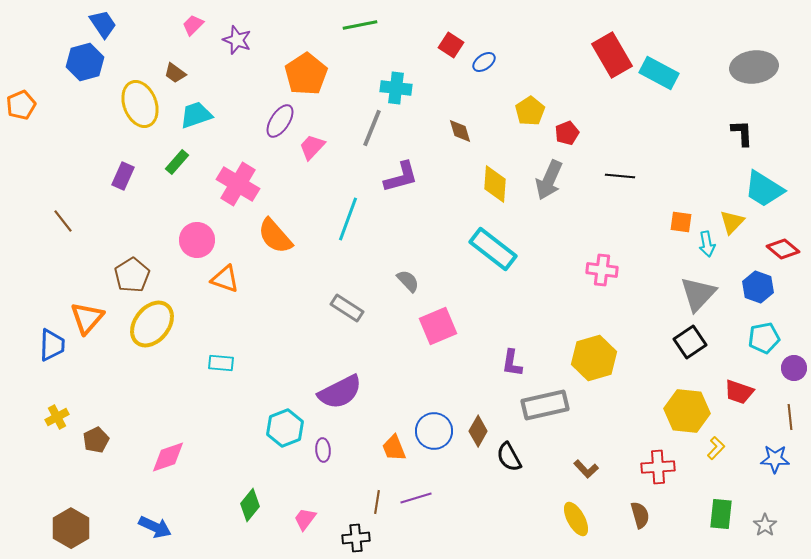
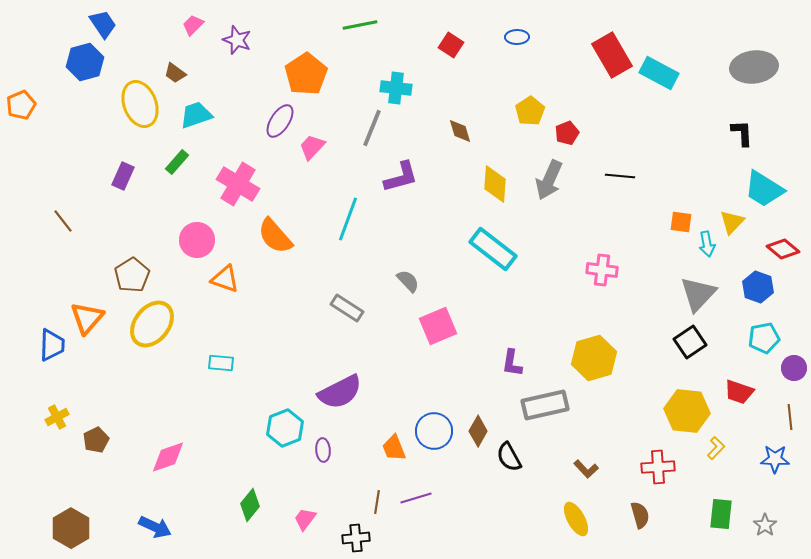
blue ellipse at (484, 62): moved 33 px right, 25 px up; rotated 35 degrees clockwise
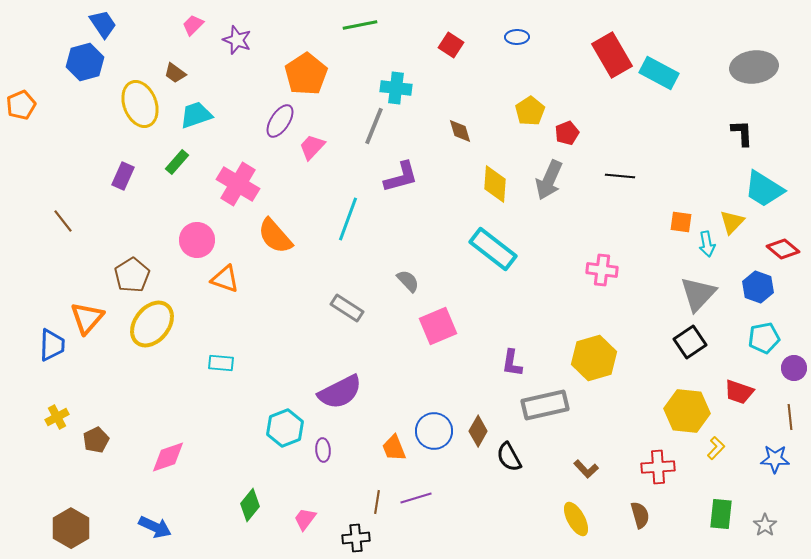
gray line at (372, 128): moved 2 px right, 2 px up
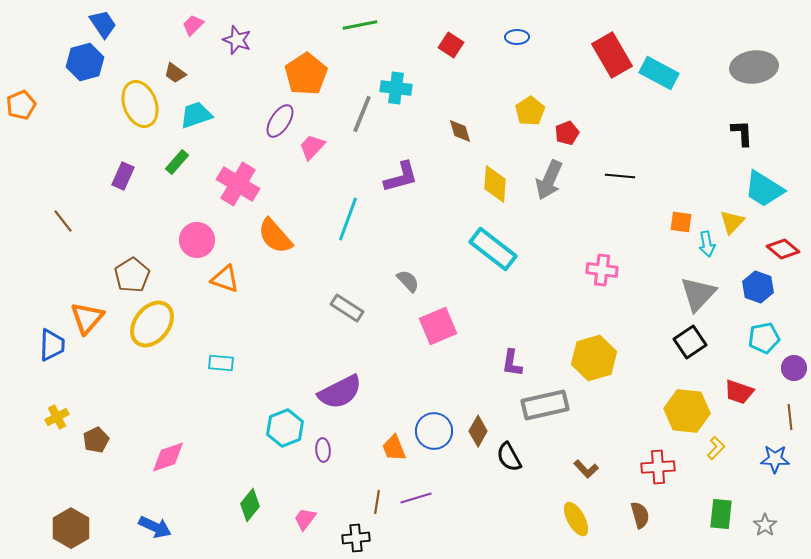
gray line at (374, 126): moved 12 px left, 12 px up
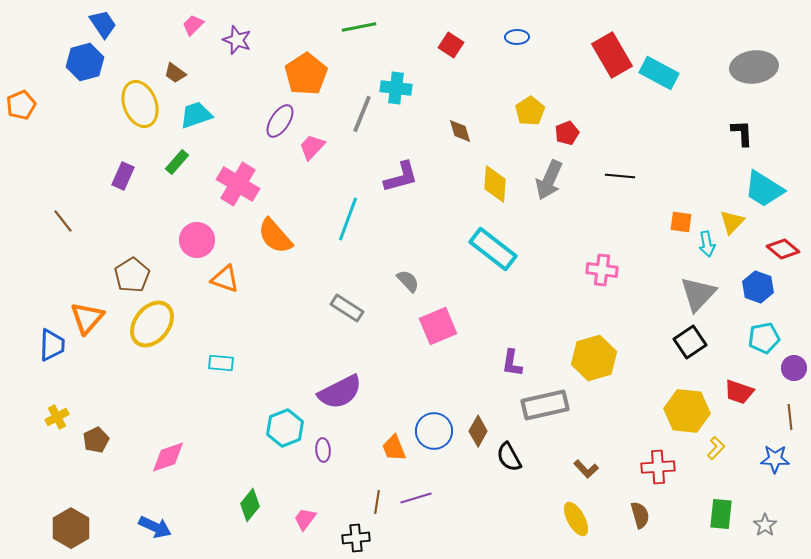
green line at (360, 25): moved 1 px left, 2 px down
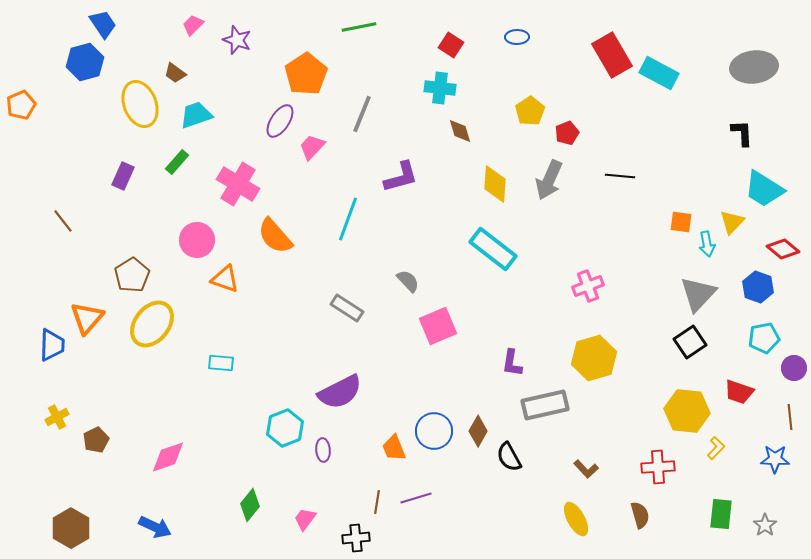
cyan cross at (396, 88): moved 44 px right
pink cross at (602, 270): moved 14 px left, 16 px down; rotated 28 degrees counterclockwise
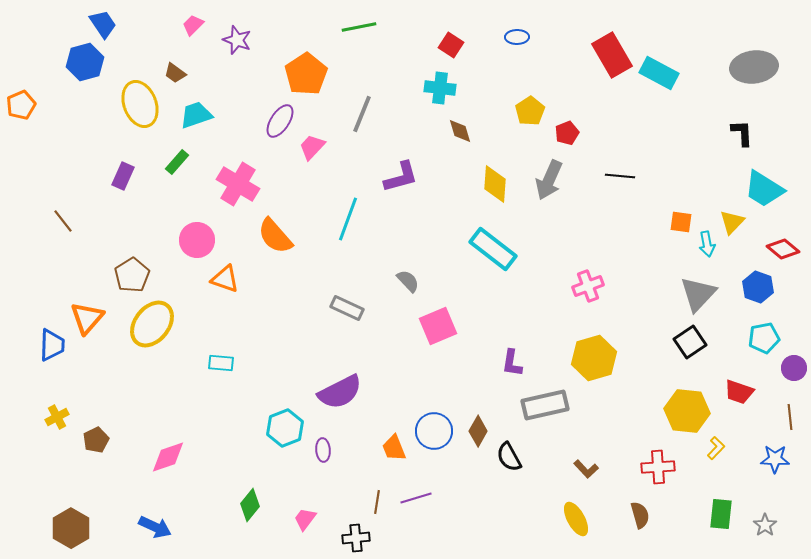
gray rectangle at (347, 308): rotated 8 degrees counterclockwise
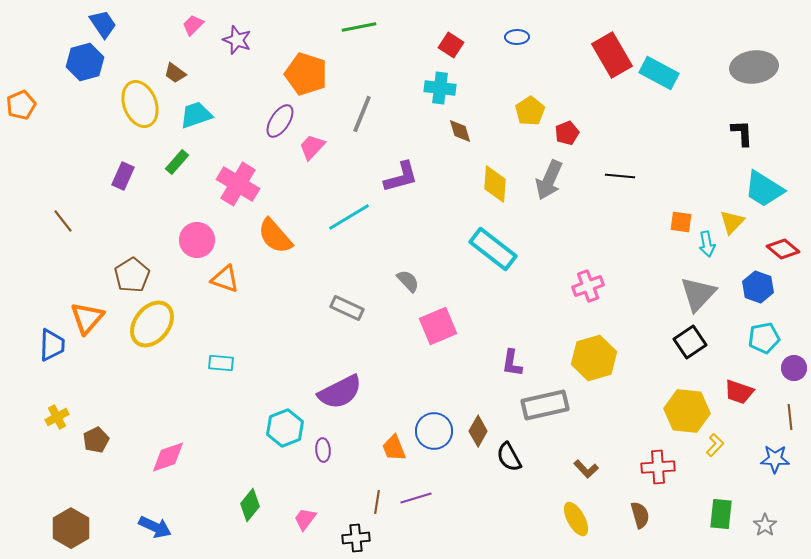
orange pentagon at (306, 74): rotated 21 degrees counterclockwise
cyan line at (348, 219): moved 1 px right, 2 px up; rotated 39 degrees clockwise
yellow L-shape at (716, 448): moved 1 px left, 3 px up
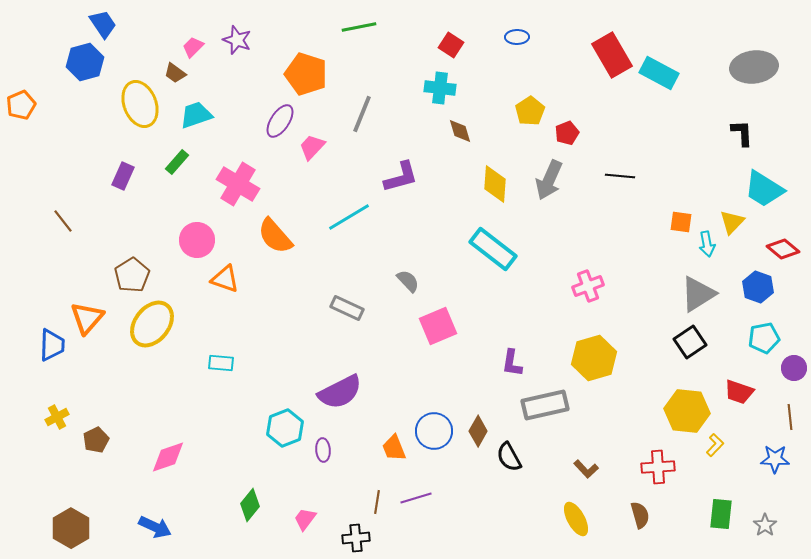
pink trapezoid at (193, 25): moved 22 px down
gray triangle at (698, 294): rotated 15 degrees clockwise
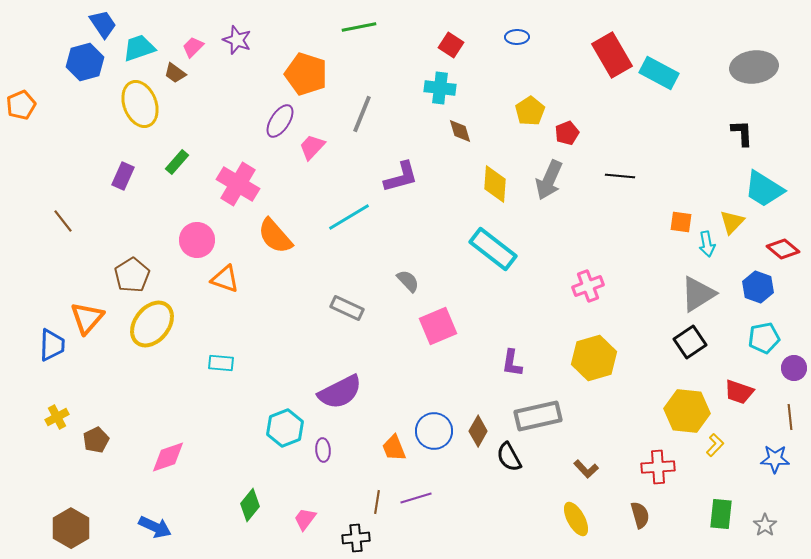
cyan trapezoid at (196, 115): moved 57 px left, 67 px up
gray rectangle at (545, 405): moved 7 px left, 11 px down
